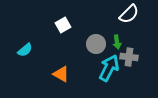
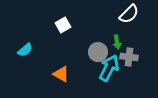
gray circle: moved 2 px right, 8 px down
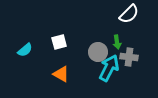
white square: moved 4 px left, 17 px down; rotated 14 degrees clockwise
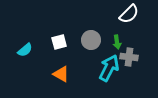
gray circle: moved 7 px left, 12 px up
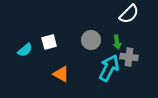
white square: moved 10 px left
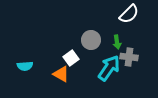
white square: moved 22 px right, 16 px down; rotated 21 degrees counterclockwise
cyan semicircle: moved 16 px down; rotated 35 degrees clockwise
cyan arrow: rotated 8 degrees clockwise
